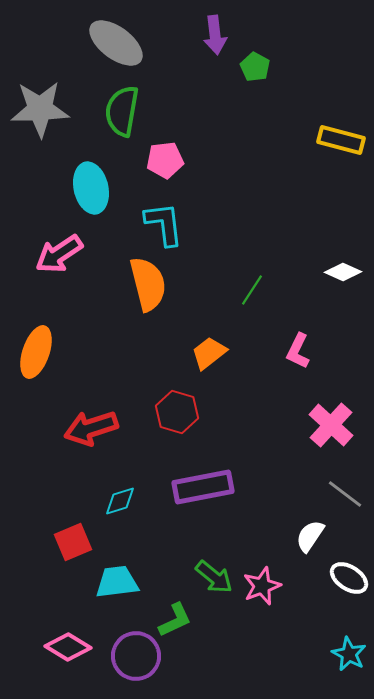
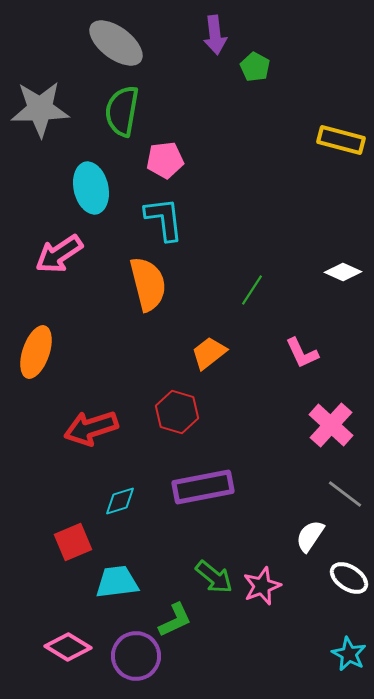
cyan L-shape: moved 5 px up
pink L-shape: moved 4 px right, 2 px down; rotated 51 degrees counterclockwise
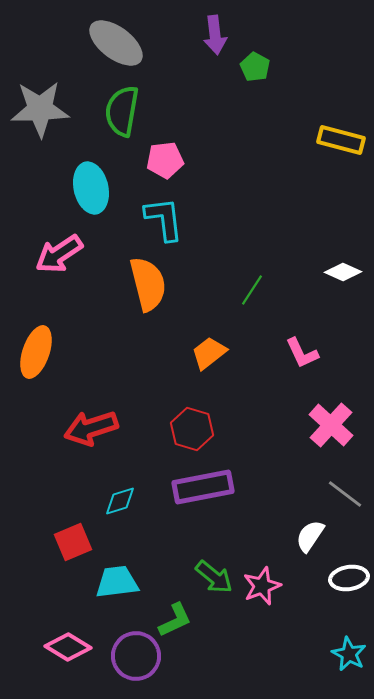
red hexagon: moved 15 px right, 17 px down
white ellipse: rotated 42 degrees counterclockwise
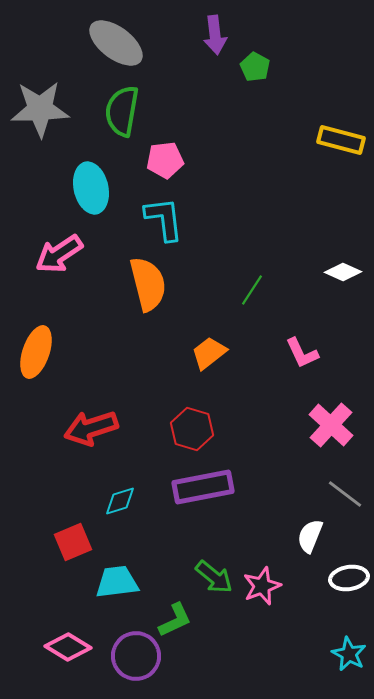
white semicircle: rotated 12 degrees counterclockwise
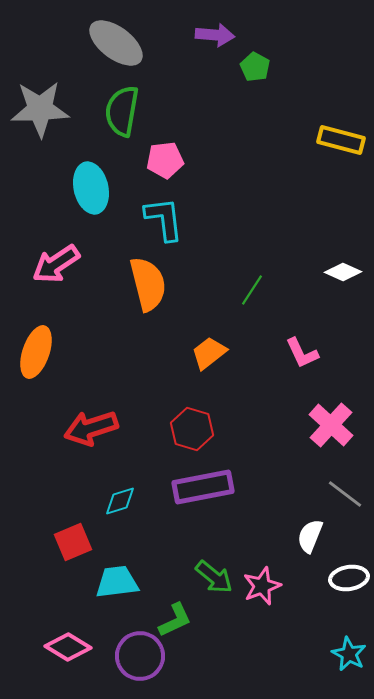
purple arrow: rotated 78 degrees counterclockwise
pink arrow: moved 3 px left, 10 px down
purple circle: moved 4 px right
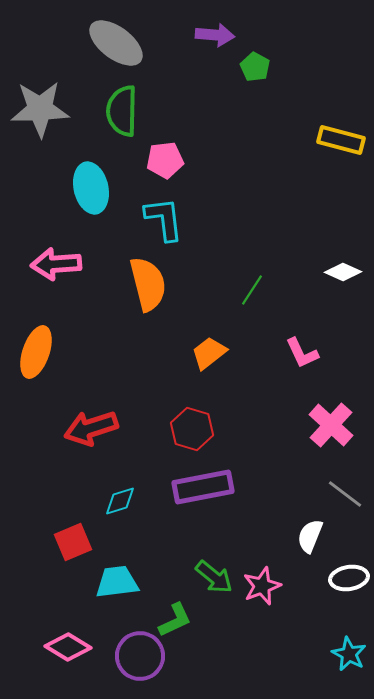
green semicircle: rotated 9 degrees counterclockwise
pink arrow: rotated 30 degrees clockwise
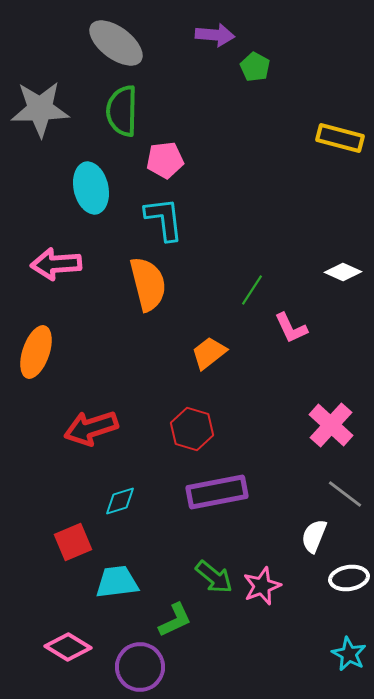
yellow rectangle: moved 1 px left, 2 px up
pink L-shape: moved 11 px left, 25 px up
purple rectangle: moved 14 px right, 5 px down
white semicircle: moved 4 px right
purple circle: moved 11 px down
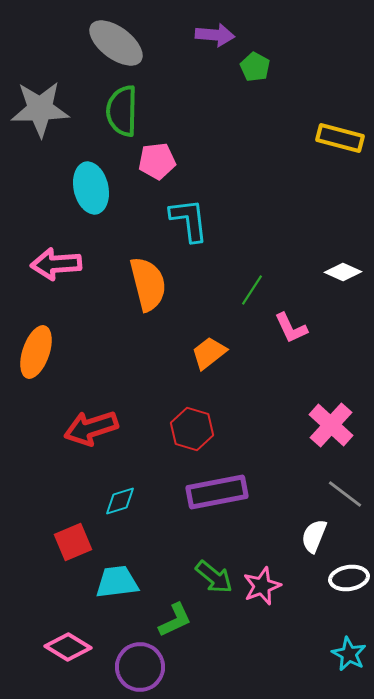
pink pentagon: moved 8 px left, 1 px down
cyan L-shape: moved 25 px right, 1 px down
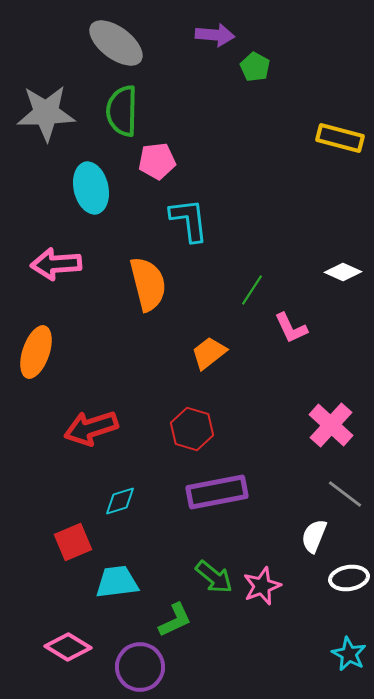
gray star: moved 6 px right, 4 px down
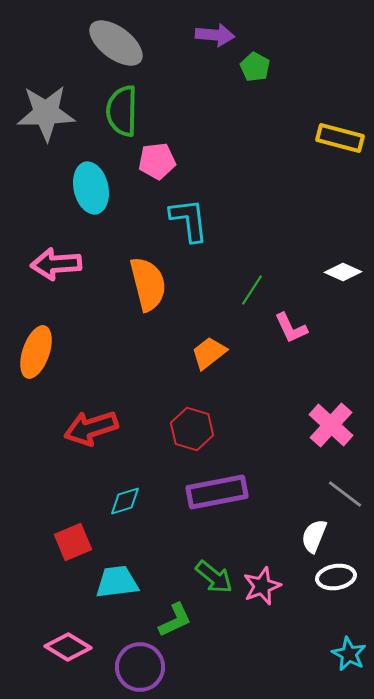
cyan diamond: moved 5 px right
white ellipse: moved 13 px left, 1 px up
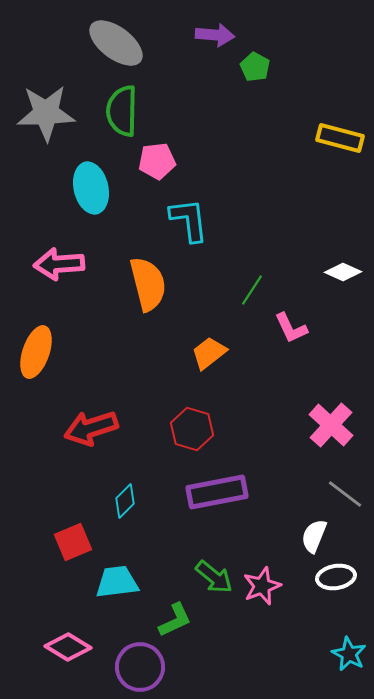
pink arrow: moved 3 px right
cyan diamond: rotated 28 degrees counterclockwise
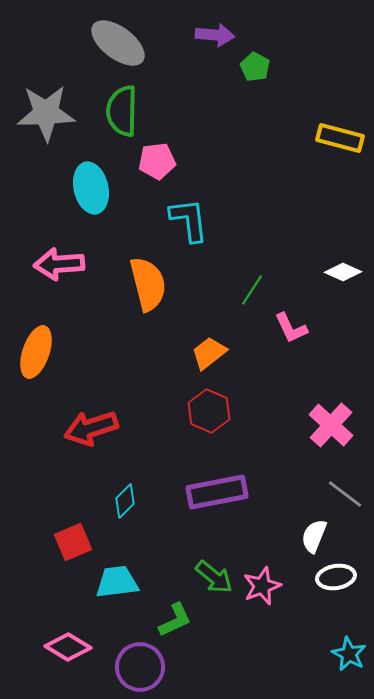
gray ellipse: moved 2 px right
red hexagon: moved 17 px right, 18 px up; rotated 6 degrees clockwise
